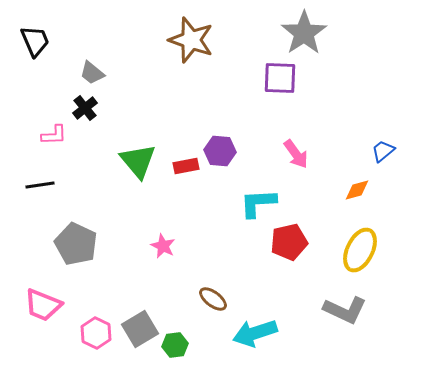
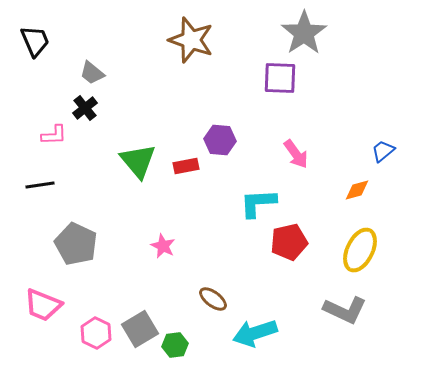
purple hexagon: moved 11 px up
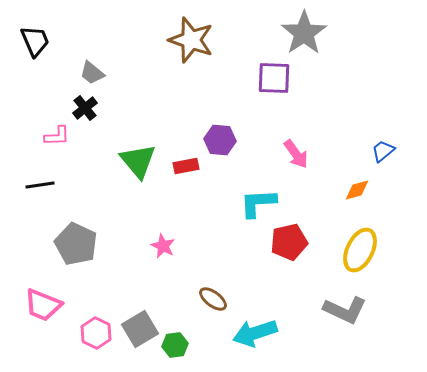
purple square: moved 6 px left
pink L-shape: moved 3 px right, 1 px down
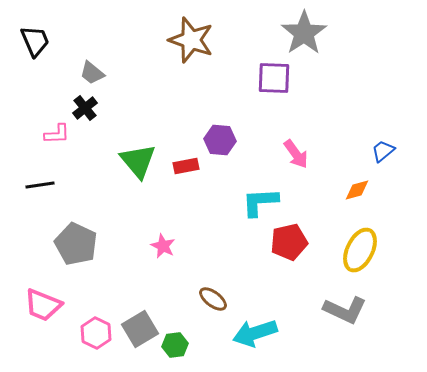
pink L-shape: moved 2 px up
cyan L-shape: moved 2 px right, 1 px up
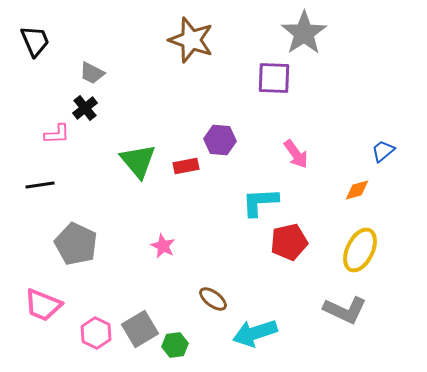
gray trapezoid: rotated 12 degrees counterclockwise
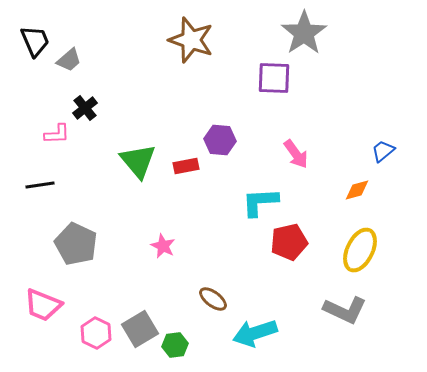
gray trapezoid: moved 23 px left, 13 px up; rotated 68 degrees counterclockwise
